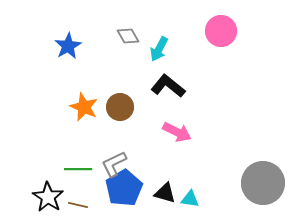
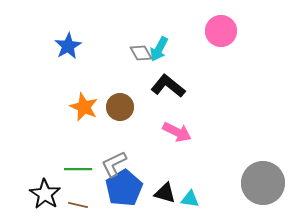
gray diamond: moved 13 px right, 17 px down
black star: moved 3 px left, 3 px up
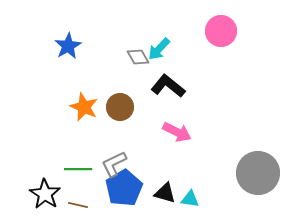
cyan arrow: rotated 15 degrees clockwise
gray diamond: moved 3 px left, 4 px down
gray circle: moved 5 px left, 10 px up
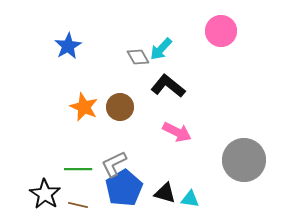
cyan arrow: moved 2 px right
gray circle: moved 14 px left, 13 px up
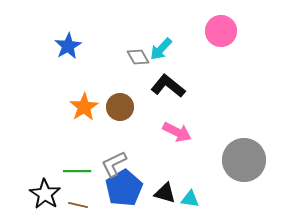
orange star: rotated 16 degrees clockwise
green line: moved 1 px left, 2 px down
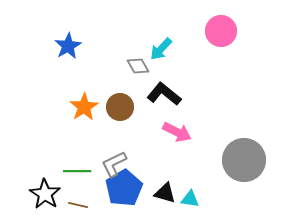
gray diamond: moved 9 px down
black L-shape: moved 4 px left, 8 px down
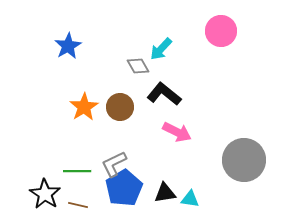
black triangle: rotated 25 degrees counterclockwise
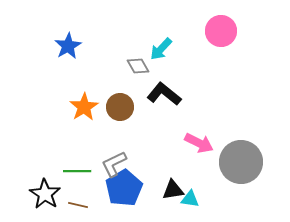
pink arrow: moved 22 px right, 11 px down
gray circle: moved 3 px left, 2 px down
black triangle: moved 8 px right, 3 px up
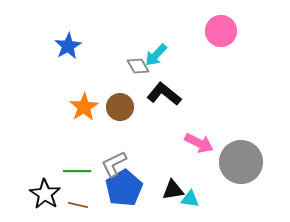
cyan arrow: moved 5 px left, 6 px down
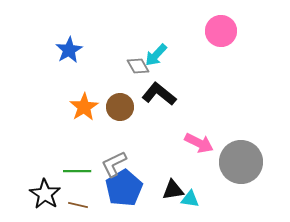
blue star: moved 1 px right, 4 px down
black L-shape: moved 5 px left
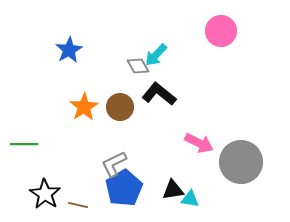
green line: moved 53 px left, 27 px up
